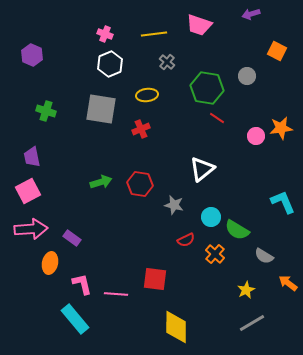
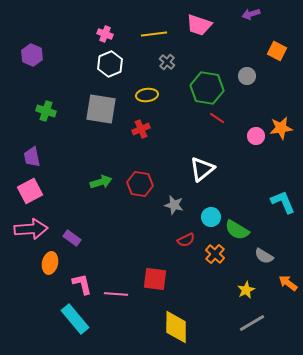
pink square: moved 2 px right
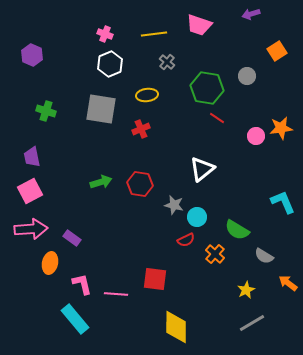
orange square: rotated 30 degrees clockwise
cyan circle: moved 14 px left
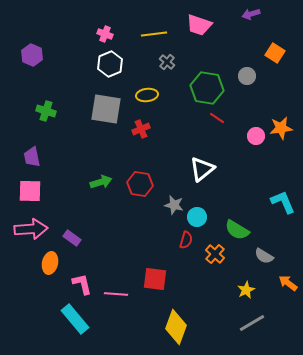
orange square: moved 2 px left, 2 px down; rotated 24 degrees counterclockwise
gray square: moved 5 px right
pink square: rotated 30 degrees clockwise
red semicircle: rotated 48 degrees counterclockwise
yellow diamond: rotated 20 degrees clockwise
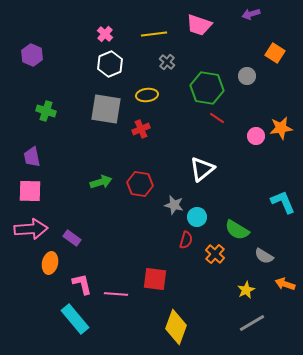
pink cross: rotated 21 degrees clockwise
orange arrow: moved 3 px left, 1 px down; rotated 18 degrees counterclockwise
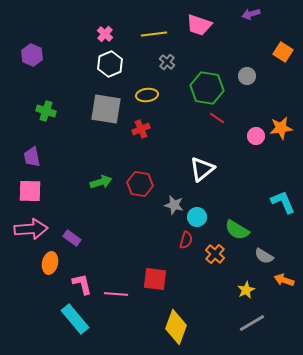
orange square: moved 8 px right, 1 px up
orange arrow: moved 1 px left, 4 px up
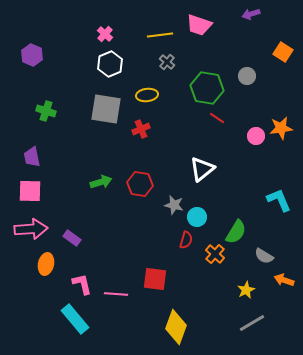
yellow line: moved 6 px right, 1 px down
cyan L-shape: moved 4 px left, 2 px up
green semicircle: moved 1 px left, 2 px down; rotated 90 degrees counterclockwise
orange ellipse: moved 4 px left, 1 px down
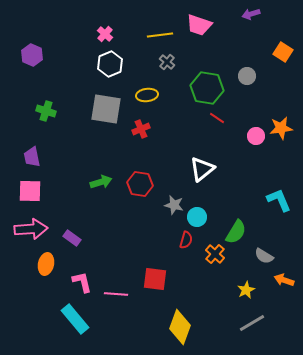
pink L-shape: moved 2 px up
yellow diamond: moved 4 px right
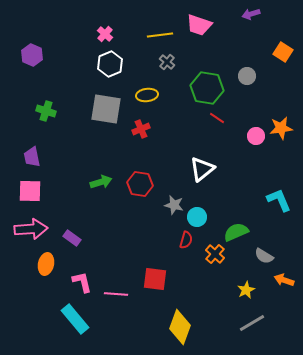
green semicircle: rotated 145 degrees counterclockwise
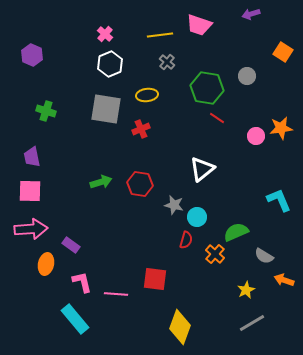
purple rectangle: moved 1 px left, 7 px down
